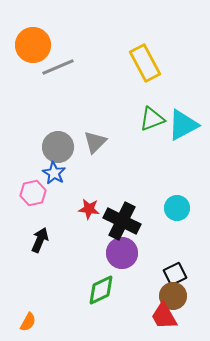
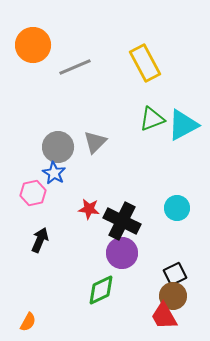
gray line: moved 17 px right
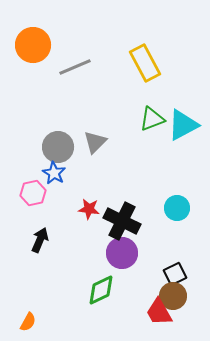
red trapezoid: moved 5 px left, 4 px up
